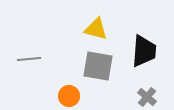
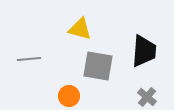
yellow triangle: moved 16 px left
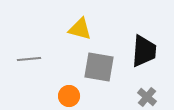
gray square: moved 1 px right, 1 px down
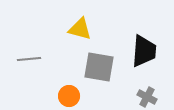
gray cross: rotated 12 degrees counterclockwise
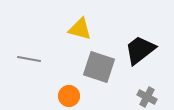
black trapezoid: moved 4 px left, 1 px up; rotated 132 degrees counterclockwise
gray line: rotated 15 degrees clockwise
gray square: rotated 8 degrees clockwise
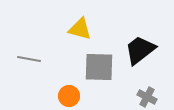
gray square: rotated 16 degrees counterclockwise
